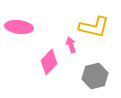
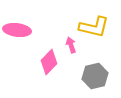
pink ellipse: moved 2 px left, 3 px down
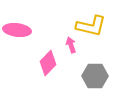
yellow L-shape: moved 3 px left, 1 px up
pink diamond: moved 1 px left, 1 px down
gray hexagon: rotated 15 degrees clockwise
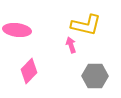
yellow L-shape: moved 5 px left, 1 px up
pink diamond: moved 19 px left, 8 px down
